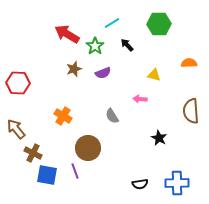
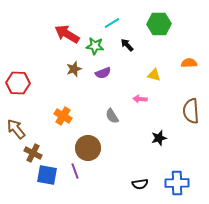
green star: rotated 30 degrees counterclockwise
black star: rotated 28 degrees clockwise
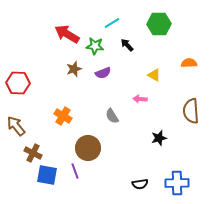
yellow triangle: rotated 16 degrees clockwise
brown arrow: moved 3 px up
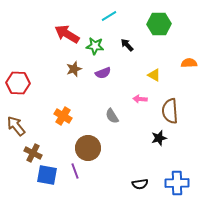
cyan line: moved 3 px left, 7 px up
brown semicircle: moved 21 px left
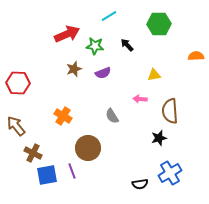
red arrow: rotated 125 degrees clockwise
orange semicircle: moved 7 px right, 7 px up
yellow triangle: rotated 40 degrees counterclockwise
purple line: moved 3 px left
blue square: rotated 20 degrees counterclockwise
blue cross: moved 7 px left, 10 px up; rotated 30 degrees counterclockwise
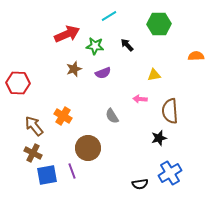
brown arrow: moved 18 px right
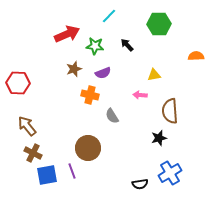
cyan line: rotated 14 degrees counterclockwise
pink arrow: moved 4 px up
orange cross: moved 27 px right, 21 px up; rotated 18 degrees counterclockwise
brown arrow: moved 7 px left
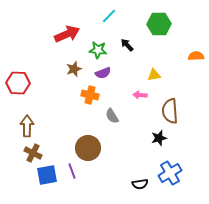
green star: moved 3 px right, 4 px down
brown arrow: rotated 40 degrees clockwise
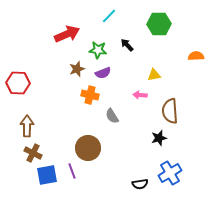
brown star: moved 3 px right
